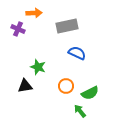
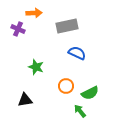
green star: moved 2 px left
black triangle: moved 14 px down
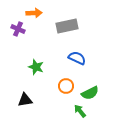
blue semicircle: moved 5 px down
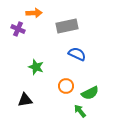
blue semicircle: moved 4 px up
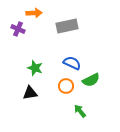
blue semicircle: moved 5 px left, 9 px down
green star: moved 1 px left, 1 px down
green semicircle: moved 1 px right, 13 px up
black triangle: moved 5 px right, 7 px up
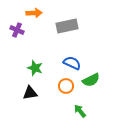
purple cross: moved 1 px left, 1 px down
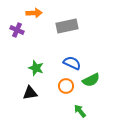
green star: moved 1 px right
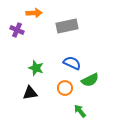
green semicircle: moved 1 px left
orange circle: moved 1 px left, 2 px down
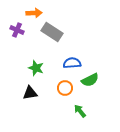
gray rectangle: moved 15 px left, 6 px down; rotated 45 degrees clockwise
blue semicircle: rotated 30 degrees counterclockwise
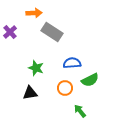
purple cross: moved 7 px left, 2 px down; rotated 24 degrees clockwise
